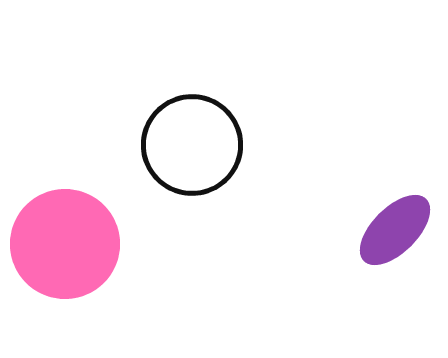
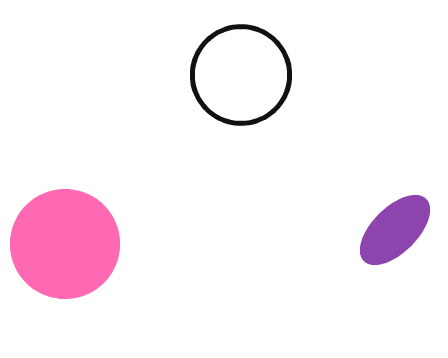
black circle: moved 49 px right, 70 px up
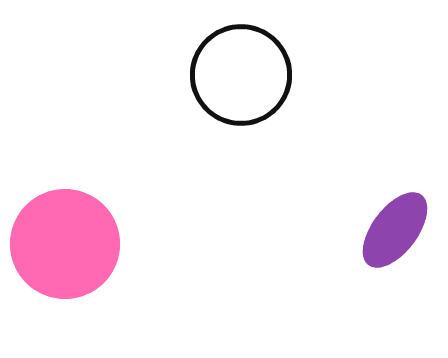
purple ellipse: rotated 8 degrees counterclockwise
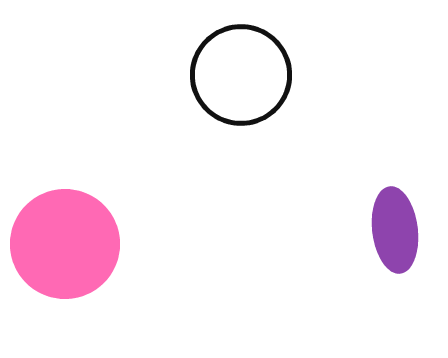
purple ellipse: rotated 44 degrees counterclockwise
